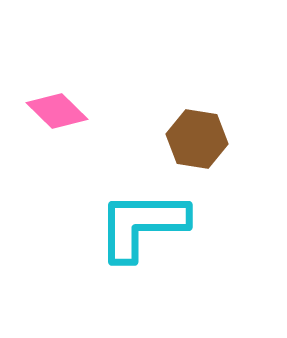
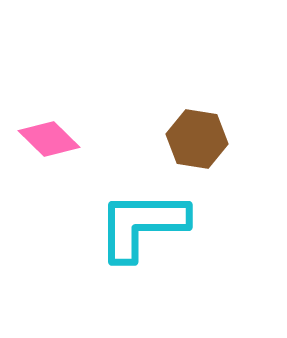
pink diamond: moved 8 px left, 28 px down
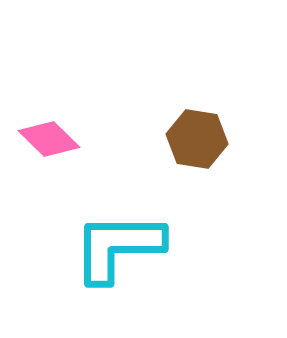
cyan L-shape: moved 24 px left, 22 px down
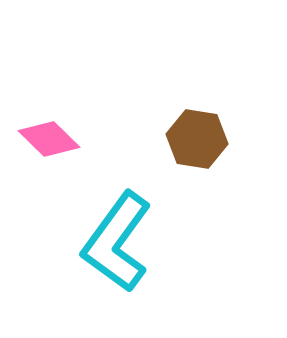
cyan L-shape: moved 1 px left, 5 px up; rotated 54 degrees counterclockwise
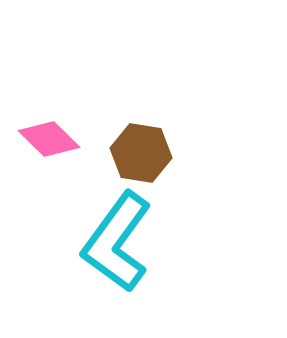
brown hexagon: moved 56 px left, 14 px down
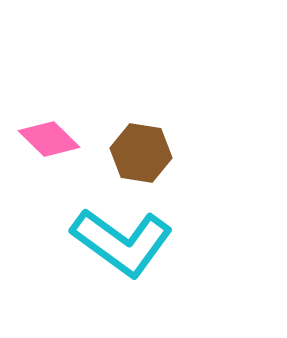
cyan L-shape: moved 5 px right; rotated 90 degrees counterclockwise
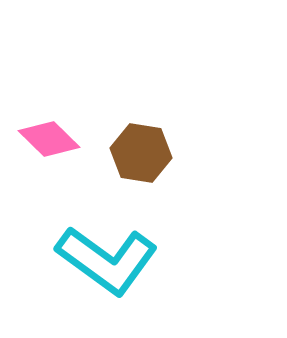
cyan L-shape: moved 15 px left, 18 px down
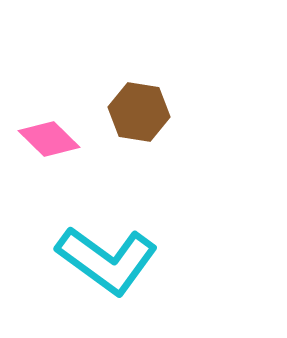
brown hexagon: moved 2 px left, 41 px up
